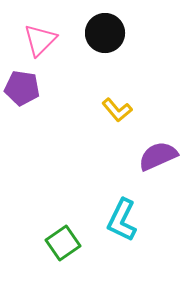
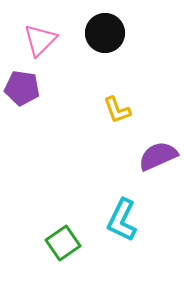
yellow L-shape: rotated 20 degrees clockwise
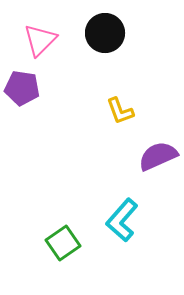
yellow L-shape: moved 3 px right, 1 px down
cyan L-shape: rotated 15 degrees clockwise
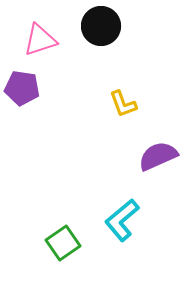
black circle: moved 4 px left, 7 px up
pink triangle: rotated 27 degrees clockwise
yellow L-shape: moved 3 px right, 7 px up
cyan L-shape: rotated 9 degrees clockwise
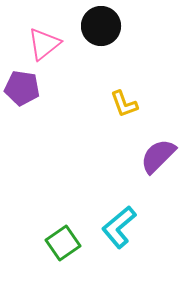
pink triangle: moved 4 px right, 4 px down; rotated 21 degrees counterclockwise
yellow L-shape: moved 1 px right
purple semicircle: rotated 21 degrees counterclockwise
cyan L-shape: moved 3 px left, 7 px down
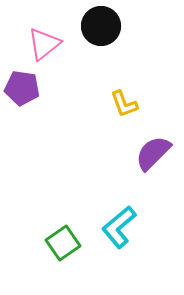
purple semicircle: moved 5 px left, 3 px up
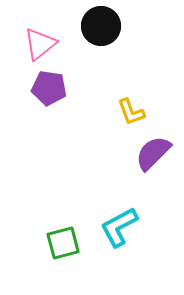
pink triangle: moved 4 px left
purple pentagon: moved 27 px right
yellow L-shape: moved 7 px right, 8 px down
cyan L-shape: rotated 12 degrees clockwise
green square: rotated 20 degrees clockwise
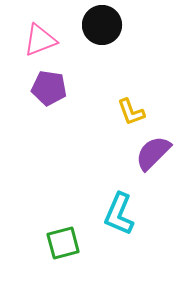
black circle: moved 1 px right, 1 px up
pink triangle: moved 4 px up; rotated 18 degrees clockwise
cyan L-shape: moved 13 px up; rotated 39 degrees counterclockwise
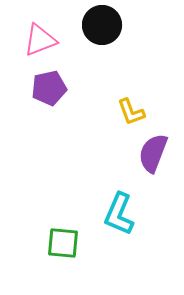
purple pentagon: rotated 20 degrees counterclockwise
purple semicircle: rotated 24 degrees counterclockwise
green square: rotated 20 degrees clockwise
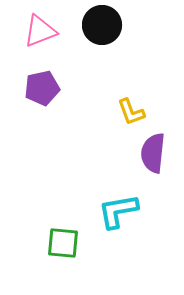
pink triangle: moved 9 px up
purple pentagon: moved 7 px left
purple semicircle: rotated 15 degrees counterclockwise
cyan L-shape: moved 1 px left, 3 px up; rotated 57 degrees clockwise
